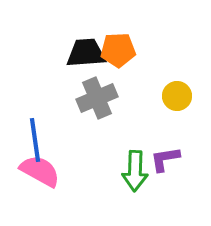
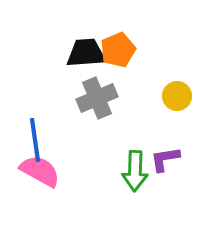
orange pentagon: rotated 20 degrees counterclockwise
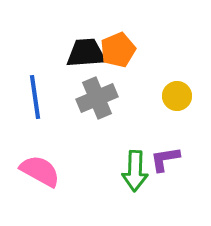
blue line: moved 43 px up
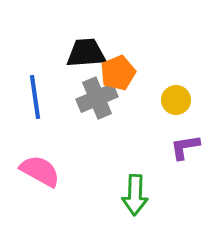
orange pentagon: moved 23 px down
yellow circle: moved 1 px left, 4 px down
purple L-shape: moved 20 px right, 12 px up
green arrow: moved 24 px down
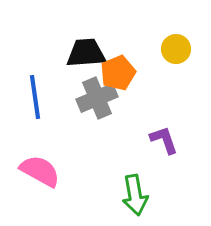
yellow circle: moved 51 px up
purple L-shape: moved 21 px left, 7 px up; rotated 80 degrees clockwise
green arrow: rotated 12 degrees counterclockwise
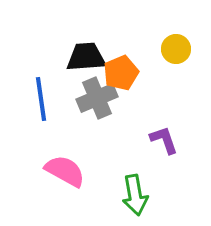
black trapezoid: moved 4 px down
orange pentagon: moved 3 px right
blue line: moved 6 px right, 2 px down
pink semicircle: moved 25 px right
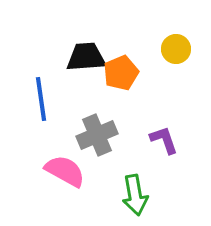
gray cross: moved 37 px down
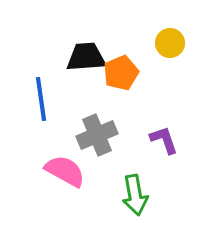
yellow circle: moved 6 px left, 6 px up
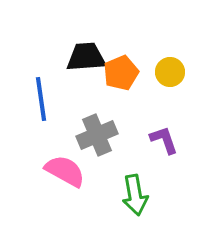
yellow circle: moved 29 px down
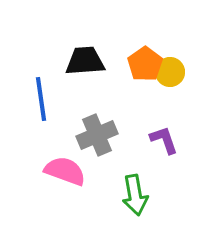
black trapezoid: moved 1 px left, 4 px down
orange pentagon: moved 24 px right, 9 px up; rotated 12 degrees counterclockwise
pink semicircle: rotated 9 degrees counterclockwise
